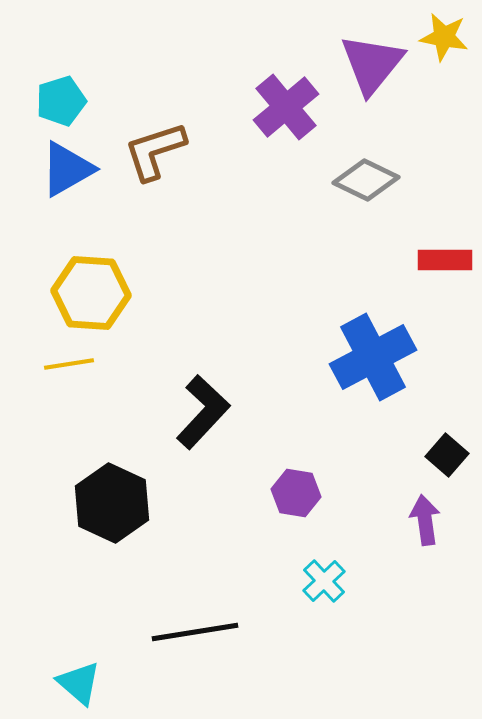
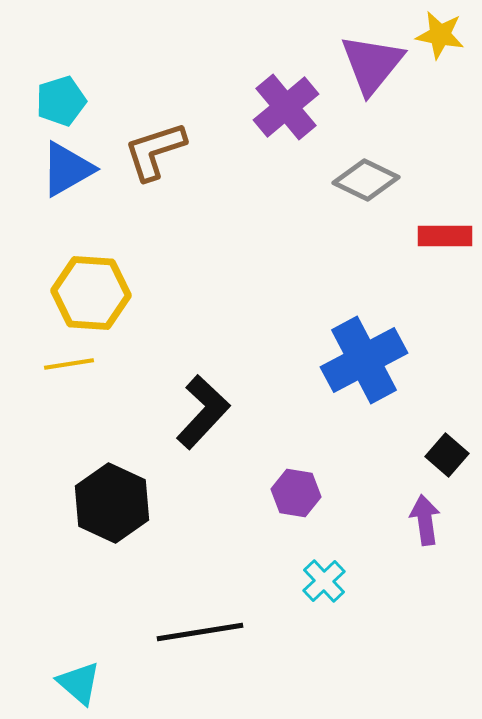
yellow star: moved 4 px left, 2 px up
red rectangle: moved 24 px up
blue cross: moved 9 px left, 3 px down
black line: moved 5 px right
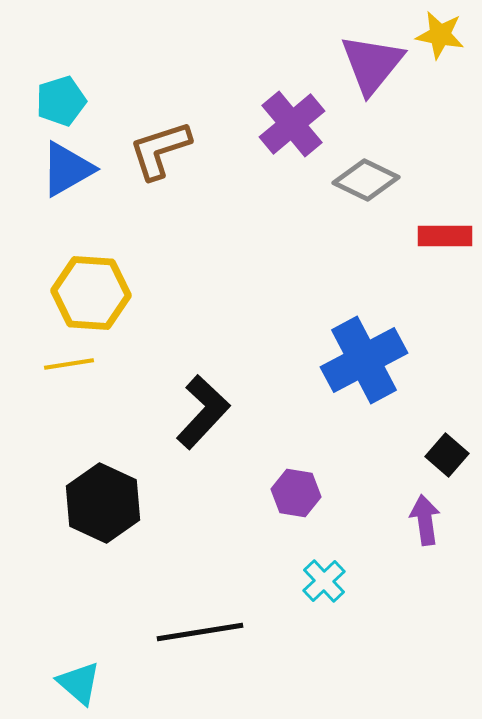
purple cross: moved 6 px right, 17 px down
brown L-shape: moved 5 px right, 1 px up
black hexagon: moved 9 px left
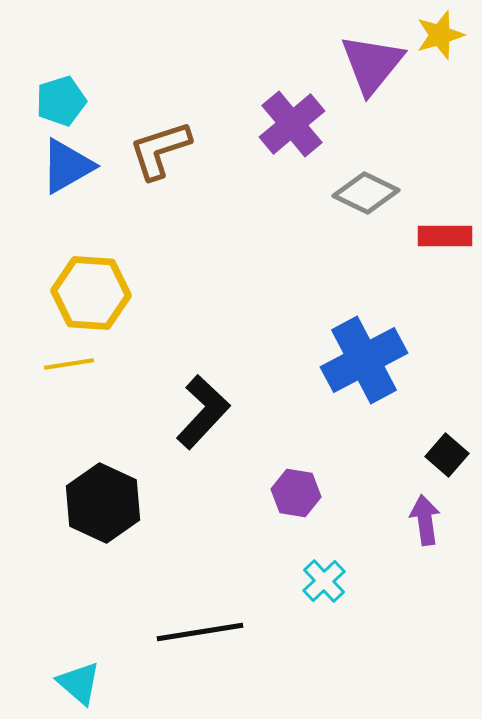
yellow star: rotated 27 degrees counterclockwise
blue triangle: moved 3 px up
gray diamond: moved 13 px down
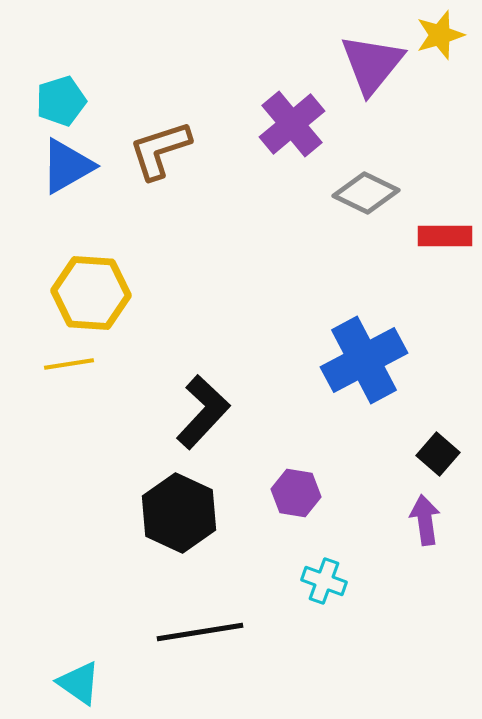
black square: moved 9 px left, 1 px up
black hexagon: moved 76 px right, 10 px down
cyan cross: rotated 27 degrees counterclockwise
cyan triangle: rotated 6 degrees counterclockwise
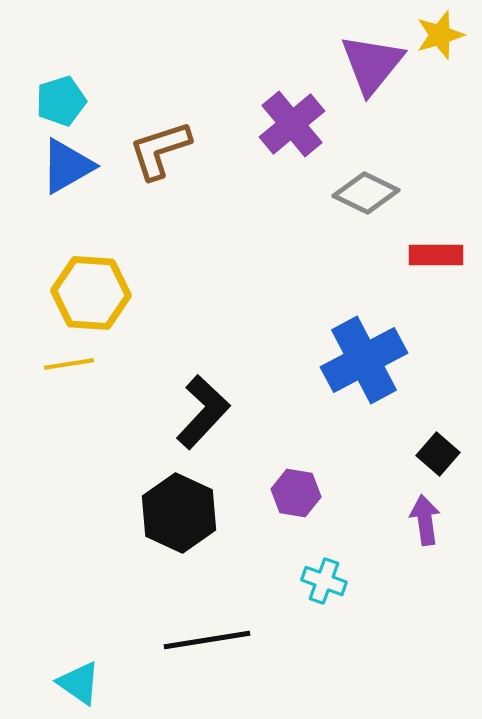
red rectangle: moved 9 px left, 19 px down
black line: moved 7 px right, 8 px down
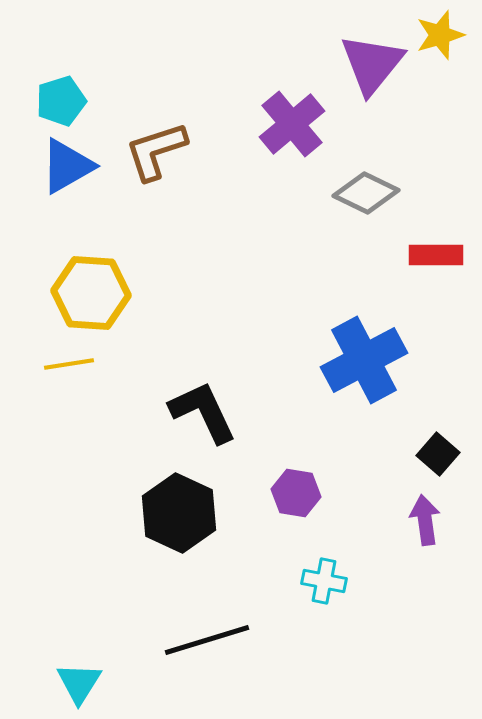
brown L-shape: moved 4 px left, 1 px down
black L-shape: rotated 68 degrees counterclockwise
cyan cross: rotated 9 degrees counterclockwise
black line: rotated 8 degrees counterclockwise
cyan triangle: rotated 27 degrees clockwise
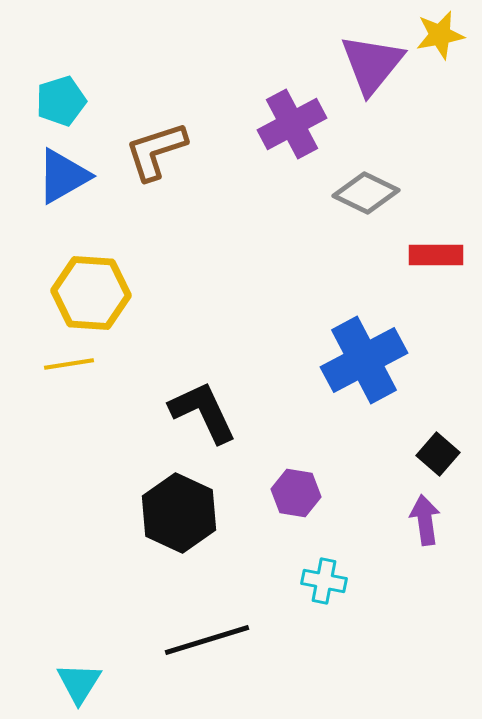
yellow star: rotated 6 degrees clockwise
purple cross: rotated 12 degrees clockwise
blue triangle: moved 4 px left, 10 px down
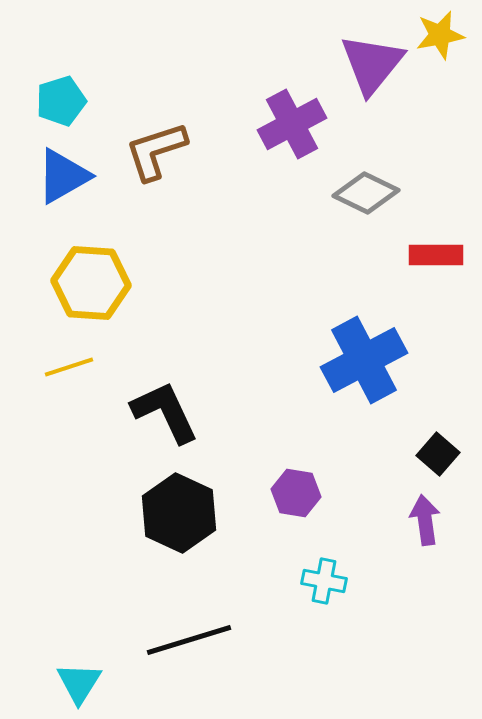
yellow hexagon: moved 10 px up
yellow line: moved 3 px down; rotated 9 degrees counterclockwise
black L-shape: moved 38 px left
black line: moved 18 px left
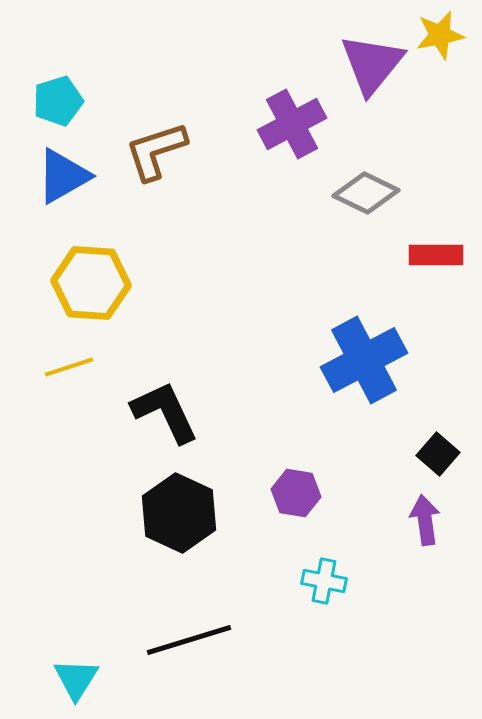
cyan pentagon: moved 3 px left
cyan triangle: moved 3 px left, 4 px up
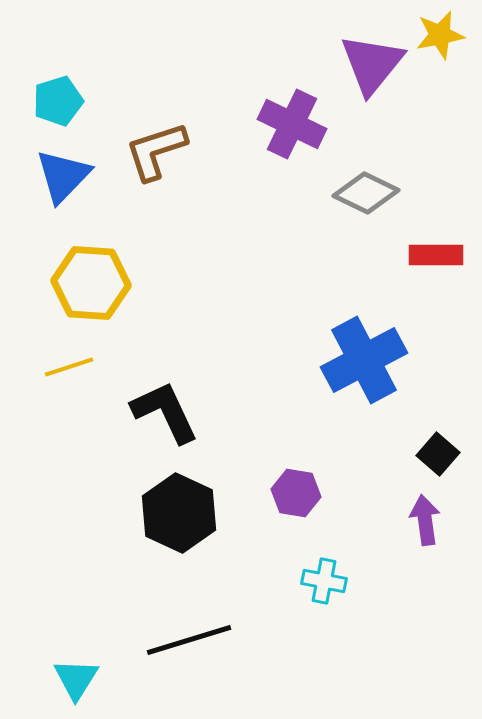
purple cross: rotated 36 degrees counterclockwise
blue triangle: rotated 16 degrees counterclockwise
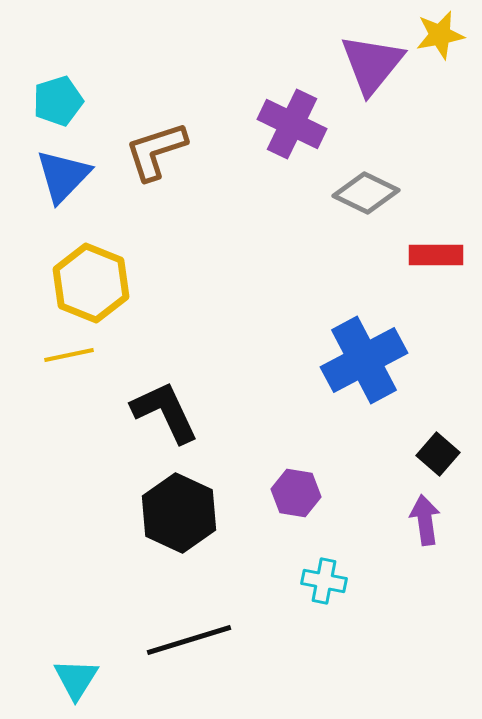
yellow hexagon: rotated 18 degrees clockwise
yellow line: moved 12 px up; rotated 6 degrees clockwise
